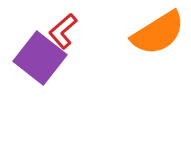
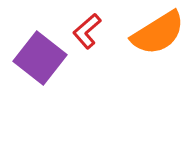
red L-shape: moved 24 px right
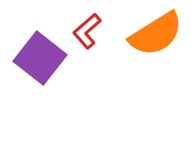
orange semicircle: moved 2 px left, 1 px down
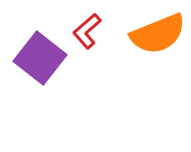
orange semicircle: moved 2 px right; rotated 10 degrees clockwise
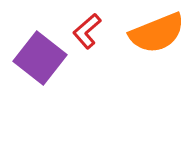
orange semicircle: moved 1 px left, 1 px up
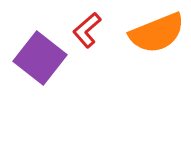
red L-shape: moved 1 px up
